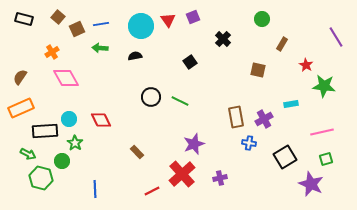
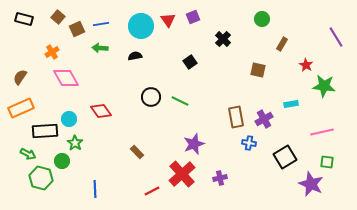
red diamond at (101, 120): moved 9 px up; rotated 10 degrees counterclockwise
green square at (326, 159): moved 1 px right, 3 px down; rotated 24 degrees clockwise
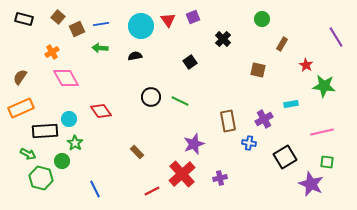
brown rectangle at (236, 117): moved 8 px left, 4 px down
blue line at (95, 189): rotated 24 degrees counterclockwise
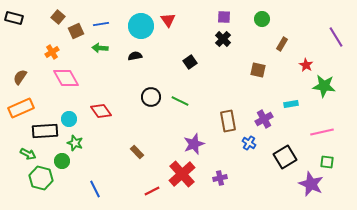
purple square at (193, 17): moved 31 px right; rotated 24 degrees clockwise
black rectangle at (24, 19): moved 10 px left, 1 px up
brown square at (77, 29): moved 1 px left, 2 px down
green star at (75, 143): rotated 14 degrees counterclockwise
blue cross at (249, 143): rotated 24 degrees clockwise
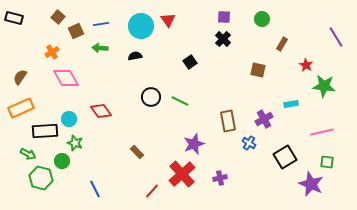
red line at (152, 191): rotated 21 degrees counterclockwise
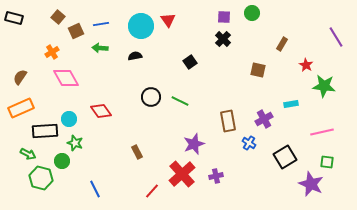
green circle at (262, 19): moved 10 px left, 6 px up
brown rectangle at (137, 152): rotated 16 degrees clockwise
purple cross at (220, 178): moved 4 px left, 2 px up
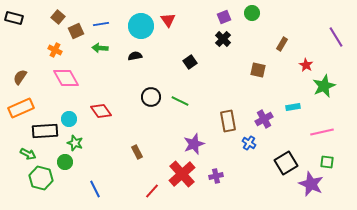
purple square at (224, 17): rotated 24 degrees counterclockwise
orange cross at (52, 52): moved 3 px right, 2 px up; rotated 32 degrees counterclockwise
green star at (324, 86): rotated 30 degrees counterclockwise
cyan rectangle at (291, 104): moved 2 px right, 3 px down
black square at (285, 157): moved 1 px right, 6 px down
green circle at (62, 161): moved 3 px right, 1 px down
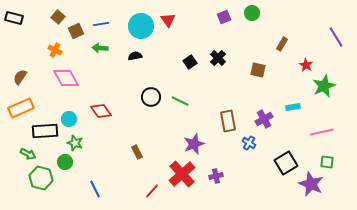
black cross at (223, 39): moved 5 px left, 19 px down
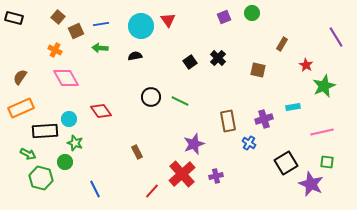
purple cross at (264, 119): rotated 12 degrees clockwise
